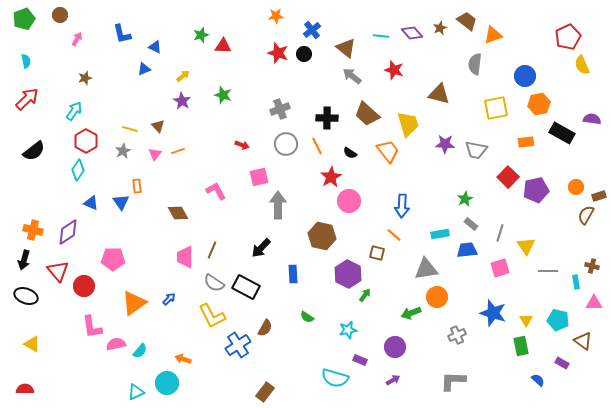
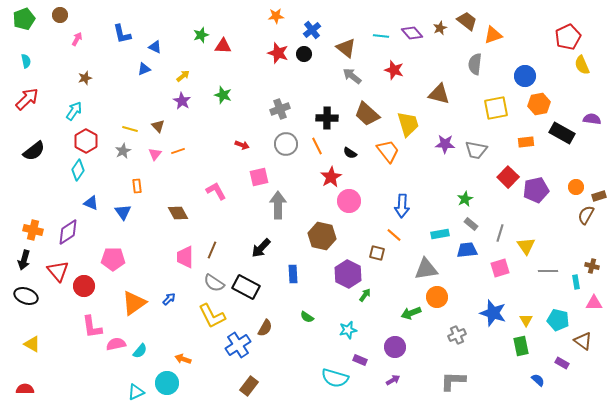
blue triangle at (121, 202): moved 2 px right, 10 px down
brown rectangle at (265, 392): moved 16 px left, 6 px up
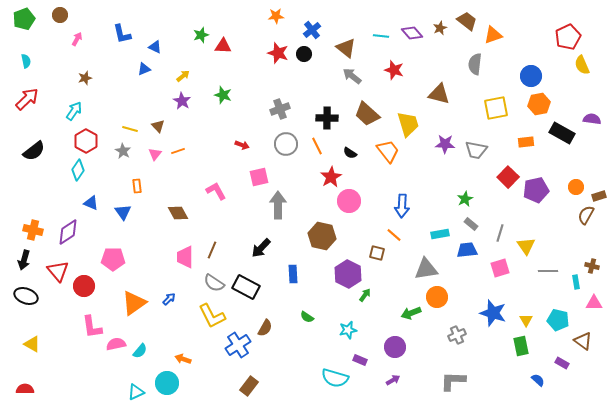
blue circle at (525, 76): moved 6 px right
gray star at (123, 151): rotated 14 degrees counterclockwise
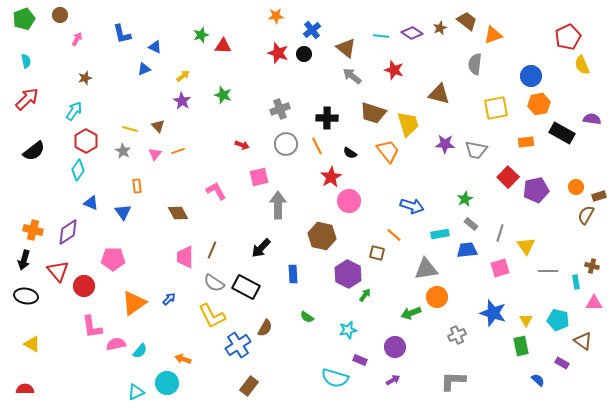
purple diamond at (412, 33): rotated 15 degrees counterclockwise
brown trapezoid at (367, 114): moved 6 px right, 1 px up; rotated 24 degrees counterclockwise
blue arrow at (402, 206): moved 10 px right; rotated 75 degrees counterclockwise
black ellipse at (26, 296): rotated 10 degrees counterclockwise
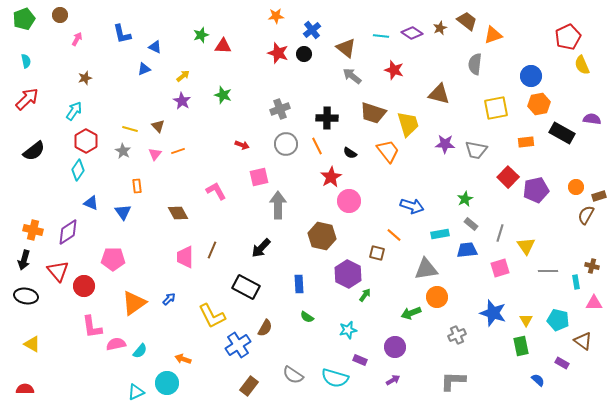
blue rectangle at (293, 274): moved 6 px right, 10 px down
gray semicircle at (214, 283): moved 79 px right, 92 px down
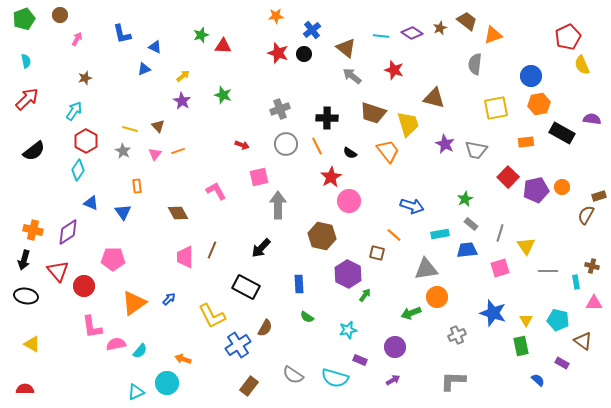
brown triangle at (439, 94): moved 5 px left, 4 px down
purple star at (445, 144): rotated 24 degrees clockwise
orange circle at (576, 187): moved 14 px left
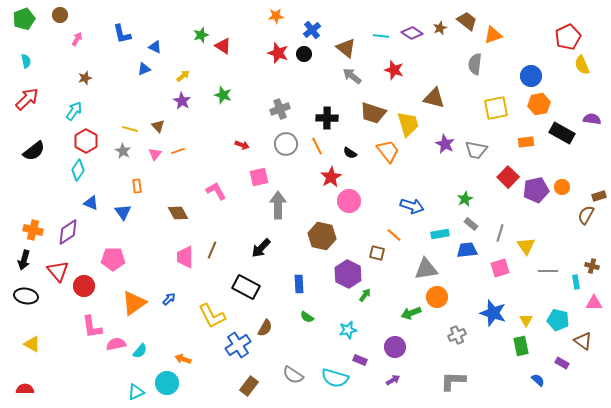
red triangle at (223, 46): rotated 30 degrees clockwise
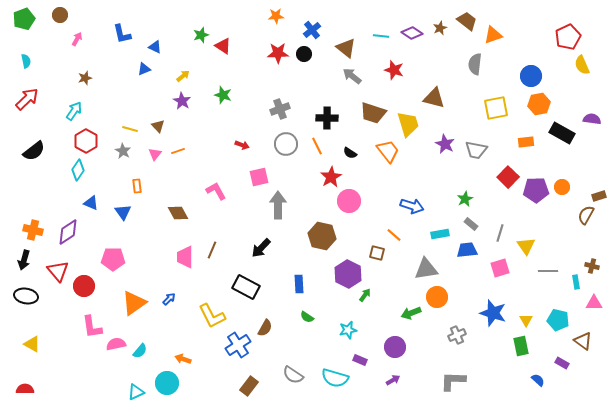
red star at (278, 53): rotated 20 degrees counterclockwise
purple pentagon at (536, 190): rotated 10 degrees clockwise
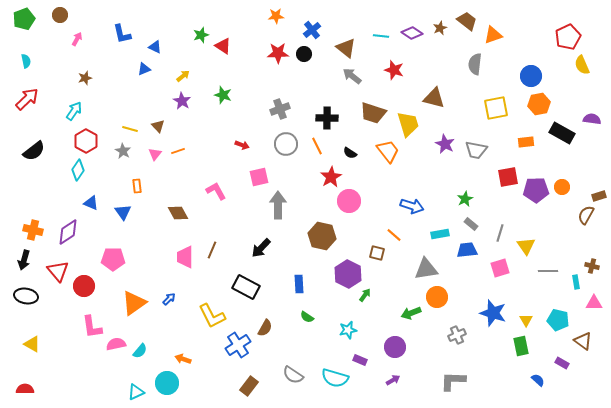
red square at (508, 177): rotated 35 degrees clockwise
